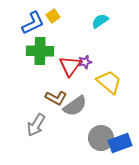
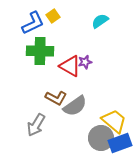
red triangle: rotated 35 degrees counterclockwise
yellow trapezoid: moved 5 px right, 39 px down
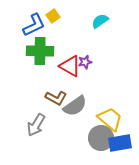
blue L-shape: moved 1 px right, 2 px down
yellow trapezoid: moved 4 px left, 2 px up
blue rectangle: rotated 10 degrees clockwise
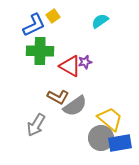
brown L-shape: moved 2 px right, 1 px up
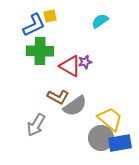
yellow square: moved 3 px left; rotated 24 degrees clockwise
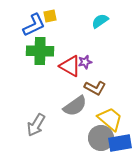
brown L-shape: moved 37 px right, 9 px up
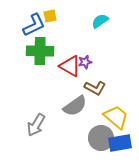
yellow trapezoid: moved 6 px right, 2 px up
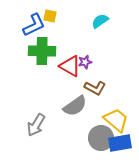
yellow square: rotated 24 degrees clockwise
green cross: moved 2 px right
yellow trapezoid: moved 3 px down
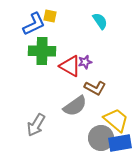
cyan semicircle: rotated 90 degrees clockwise
blue L-shape: moved 1 px up
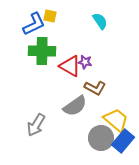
purple star: rotated 24 degrees clockwise
blue rectangle: moved 3 px right, 2 px up; rotated 40 degrees counterclockwise
